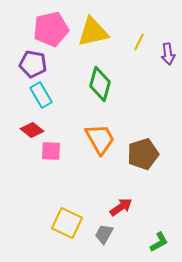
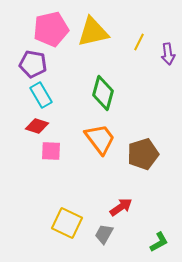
green diamond: moved 3 px right, 9 px down
red diamond: moved 5 px right, 4 px up; rotated 20 degrees counterclockwise
orange trapezoid: rotated 8 degrees counterclockwise
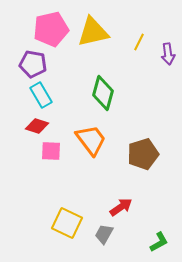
orange trapezoid: moved 9 px left, 1 px down
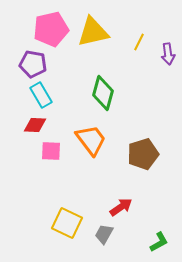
red diamond: moved 2 px left, 1 px up; rotated 15 degrees counterclockwise
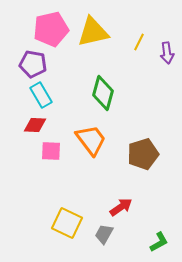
purple arrow: moved 1 px left, 1 px up
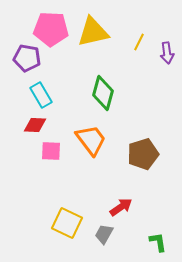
pink pentagon: rotated 16 degrees clockwise
purple pentagon: moved 6 px left, 6 px up
green L-shape: moved 1 px left; rotated 70 degrees counterclockwise
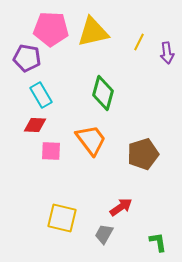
yellow square: moved 5 px left, 5 px up; rotated 12 degrees counterclockwise
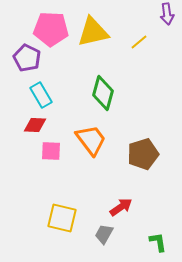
yellow line: rotated 24 degrees clockwise
purple arrow: moved 39 px up
purple pentagon: rotated 16 degrees clockwise
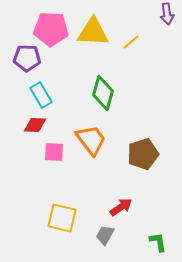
yellow triangle: rotated 16 degrees clockwise
yellow line: moved 8 px left
purple pentagon: rotated 24 degrees counterclockwise
pink square: moved 3 px right, 1 px down
gray trapezoid: moved 1 px right, 1 px down
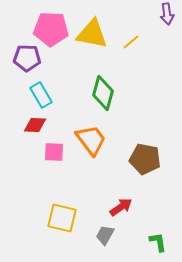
yellow triangle: moved 1 px left, 2 px down; rotated 8 degrees clockwise
brown pentagon: moved 2 px right, 5 px down; rotated 28 degrees clockwise
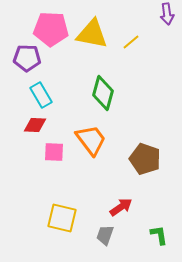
brown pentagon: rotated 8 degrees clockwise
gray trapezoid: rotated 10 degrees counterclockwise
green L-shape: moved 1 px right, 7 px up
